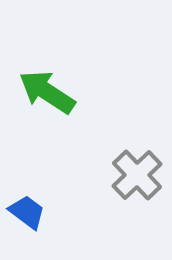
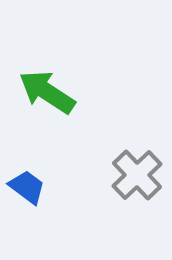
blue trapezoid: moved 25 px up
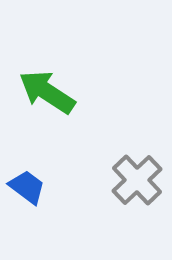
gray cross: moved 5 px down
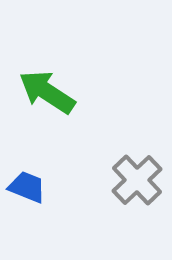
blue trapezoid: rotated 15 degrees counterclockwise
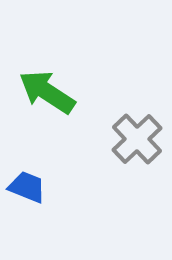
gray cross: moved 41 px up
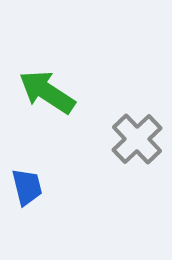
blue trapezoid: rotated 54 degrees clockwise
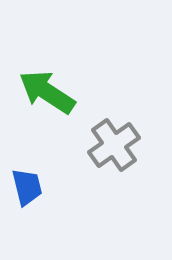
gray cross: moved 23 px left, 6 px down; rotated 9 degrees clockwise
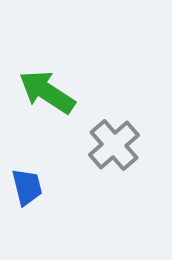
gray cross: rotated 6 degrees counterclockwise
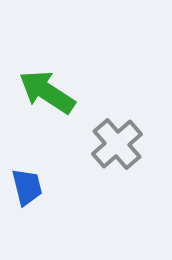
gray cross: moved 3 px right, 1 px up
